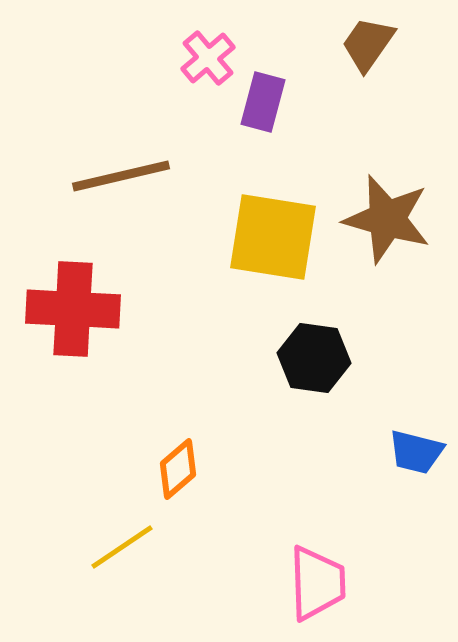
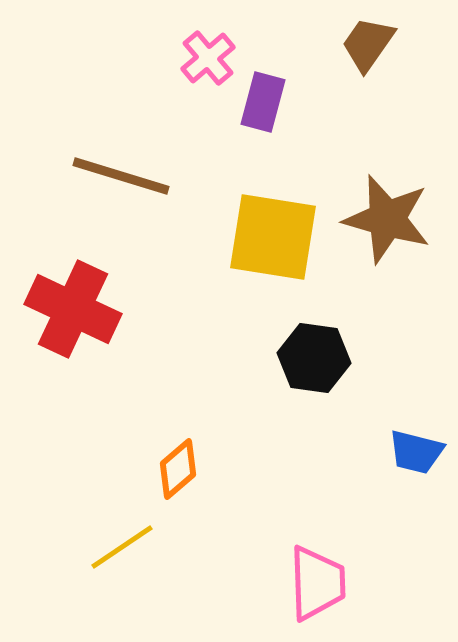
brown line: rotated 30 degrees clockwise
red cross: rotated 22 degrees clockwise
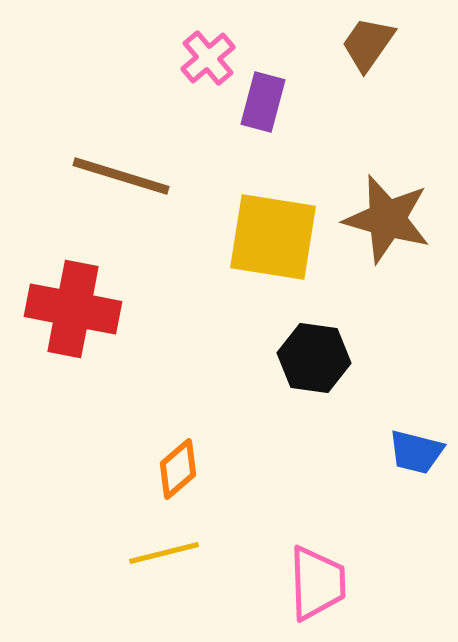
red cross: rotated 14 degrees counterclockwise
yellow line: moved 42 px right, 6 px down; rotated 20 degrees clockwise
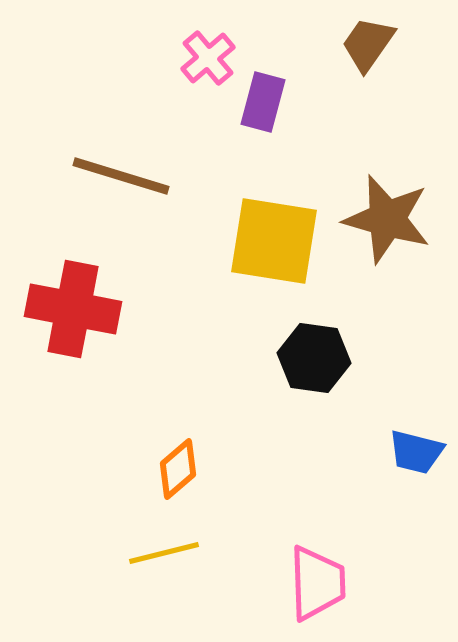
yellow square: moved 1 px right, 4 px down
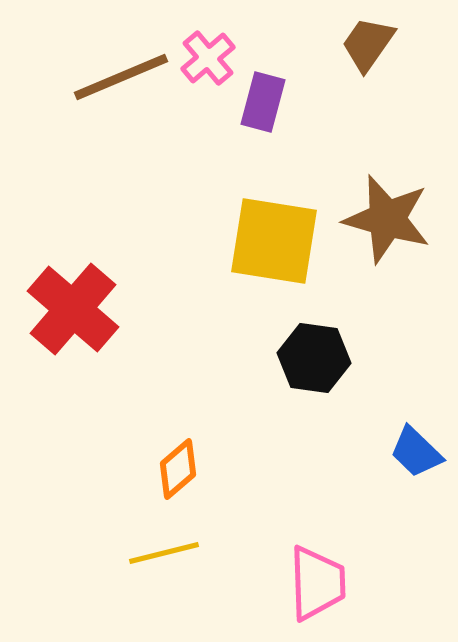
brown line: moved 99 px up; rotated 40 degrees counterclockwise
red cross: rotated 30 degrees clockwise
blue trapezoid: rotated 30 degrees clockwise
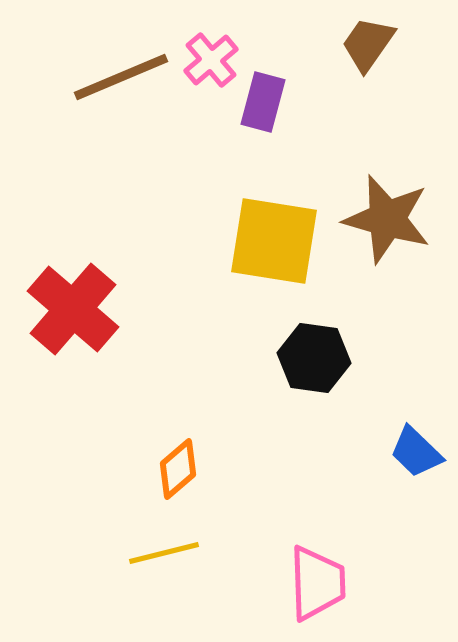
pink cross: moved 3 px right, 2 px down
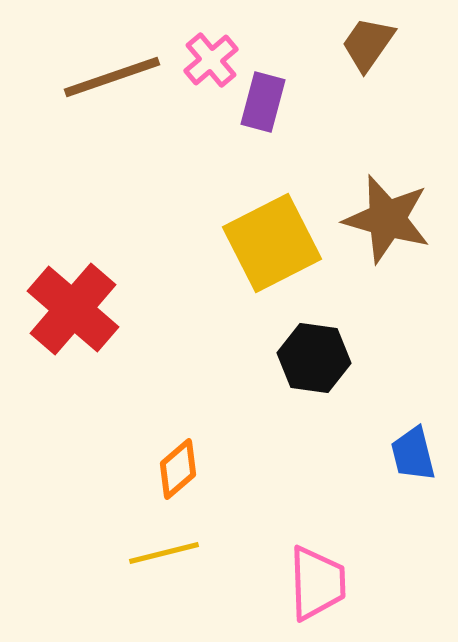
brown line: moved 9 px left; rotated 4 degrees clockwise
yellow square: moved 2 px left, 2 px down; rotated 36 degrees counterclockwise
blue trapezoid: moved 3 px left, 2 px down; rotated 32 degrees clockwise
